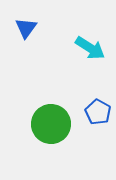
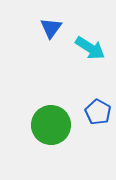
blue triangle: moved 25 px right
green circle: moved 1 px down
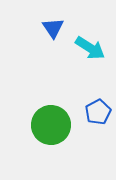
blue triangle: moved 2 px right; rotated 10 degrees counterclockwise
blue pentagon: rotated 15 degrees clockwise
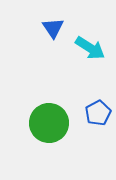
blue pentagon: moved 1 px down
green circle: moved 2 px left, 2 px up
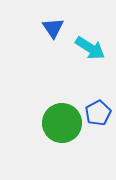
green circle: moved 13 px right
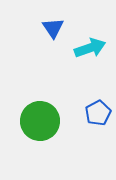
cyan arrow: rotated 52 degrees counterclockwise
green circle: moved 22 px left, 2 px up
